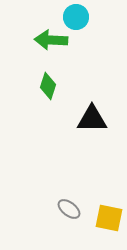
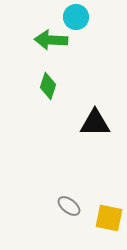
black triangle: moved 3 px right, 4 px down
gray ellipse: moved 3 px up
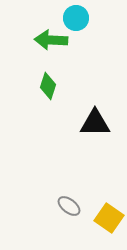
cyan circle: moved 1 px down
yellow square: rotated 24 degrees clockwise
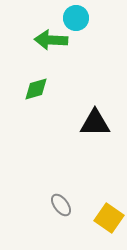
green diamond: moved 12 px left, 3 px down; rotated 56 degrees clockwise
gray ellipse: moved 8 px left, 1 px up; rotated 15 degrees clockwise
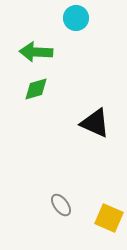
green arrow: moved 15 px left, 12 px down
black triangle: rotated 24 degrees clockwise
yellow square: rotated 12 degrees counterclockwise
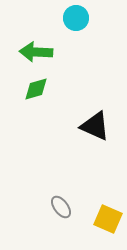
black triangle: moved 3 px down
gray ellipse: moved 2 px down
yellow square: moved 1 px left, 1 px down
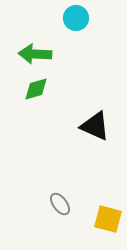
green arrow: moved 1 px left, 2 px down
gray ellipse: moved 1 px left, 3 px up
yellow square: rotated 8 degrees counterclockwise
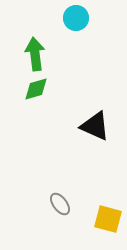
green arrow: rotated 80 degrees clockwise
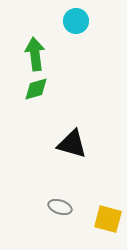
cyan circle: moved 3 px down
black triangle: moved 23 px left, 18 px down; rotated 8 degrees counterclockwise
gray ellipse: moved 3 px down; rotated 35 degrees counterclockwise
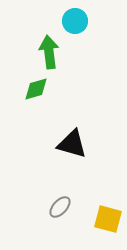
cyan circle: moved 1 px left
green arrow: moved 14 px right, 2 px up
gray ellipse: rotated 65 degrees counterclockwise
